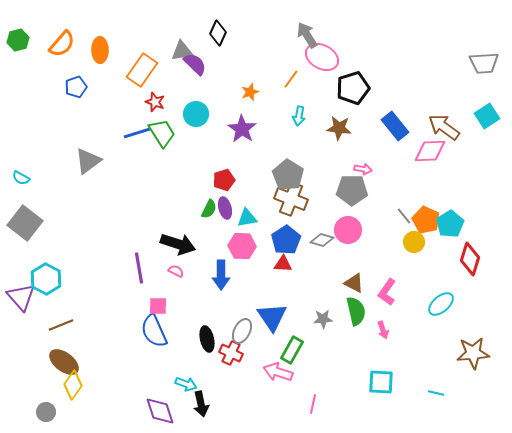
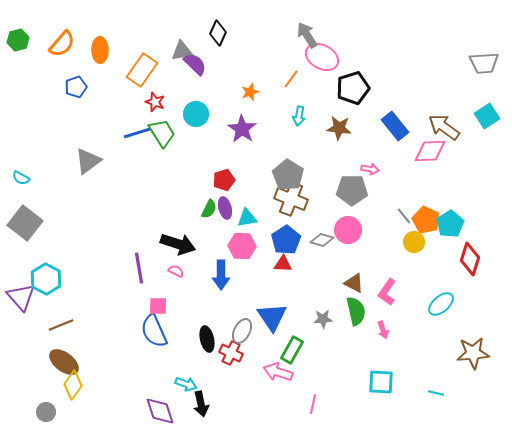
pink arrow at (363, 169): moved 7 px right
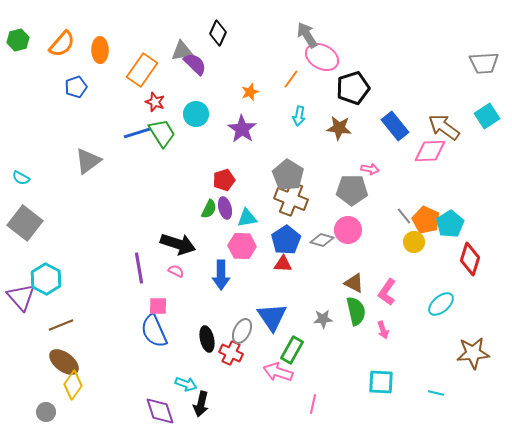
black arrow at (201, 404): rotated 25 degrees clockwise
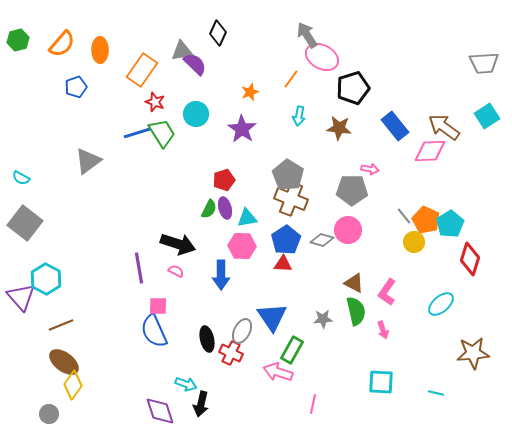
gray circle at (46, 412): moved 3 px right, 2 px down
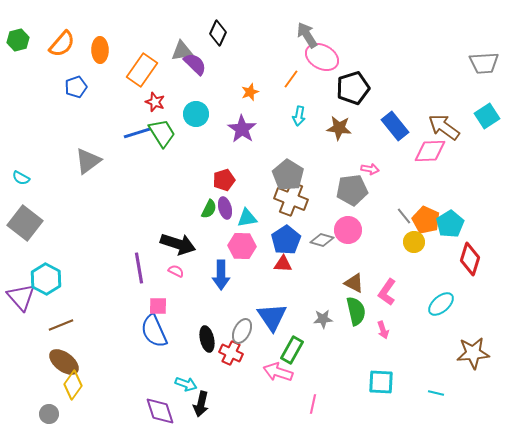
gray pentagon at (352, 190): rotated 8 degrees counterclockwise
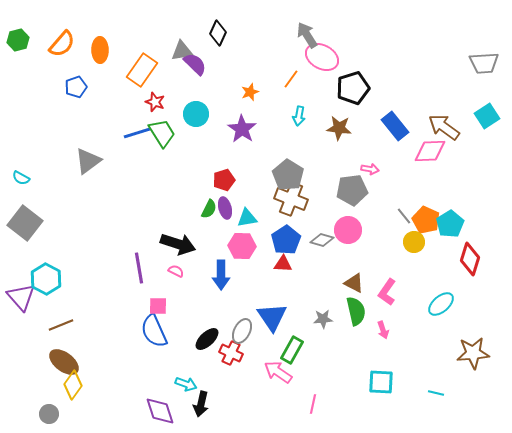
black ellipse at (207, 339): rotated 60 degrees clockwise
pink arrow at (278, 372): rotated 16 degrees clockwise
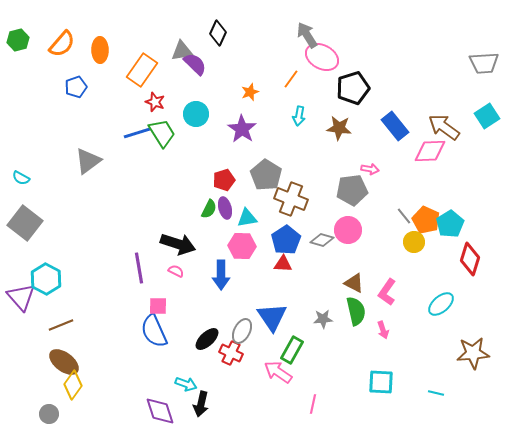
gray pentagon at (288, 175): moved 22 px left
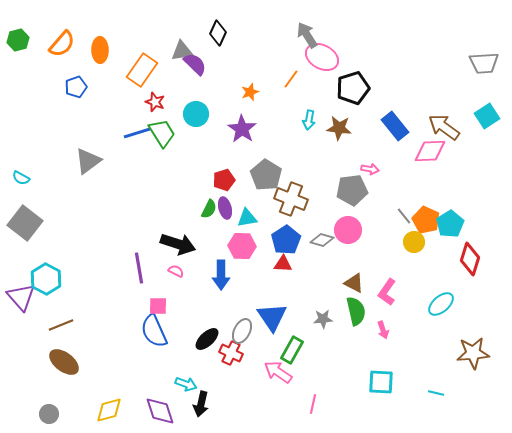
cyan arrow at (299, 116): moved 10 px right, 4 px down
yellow diamond at (73, 385): moved 36 px right, 25 px down; rotated 40 degrees clockwise
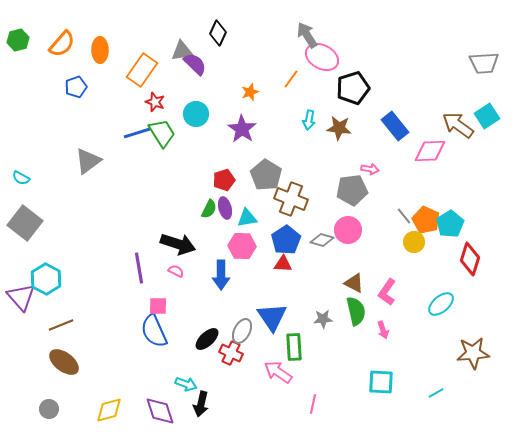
brown arrow at (444, 127): moved 14 px right, 2 px up
green rectangle at (292, 350): moved 2 px right, 3 px up; rotated 32 degrees counterclockwise
cyan line at (436, 393): rotated 42 degrees counterclockwise
gray circle at (49, 414): moved 5 px up
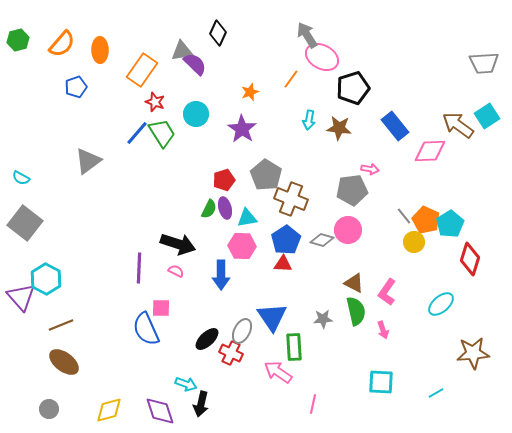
blue line at (137, 133): rotated 32 degrees counterclockwise
purple line at (139, 268): rotated 12 degrees clockwise
pink square at (158, 306): moved 3 px right, 2 px down
blue semicircle at (154, 331): moved 8 px left, 2 px up
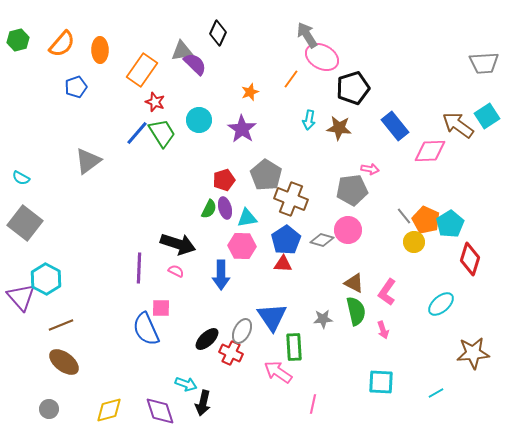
cyan circle at (196, 114): moved 3 px right, 6 px down
black arrow at (201, 404): moved 2 px right, 1 px up
